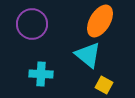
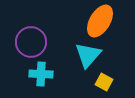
purple circle: moved 1 px left, 18 px down
cyan triangle: rotated 32 degrees clockwise
yellow square: moved 3 px up
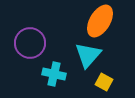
purple circle: moved 1 px left, 1 px down
cyan cross: moved 13 px right; rotated 10 degrees clockwise
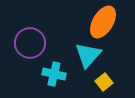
orange ellipse: moved 3 px right, 1 px down
yellow square: rotated 24 degrees clockwise
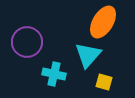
purple circle: moved 3 px left, 1 px up
yellow square: rotated 36 degrees counterclockwise
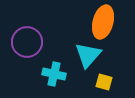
orange ellipse: rotated 16 degrees counterclockwise
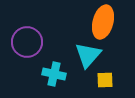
yellow square: moved 1 px right, 2 px up; rotated 18 degrees counterclockwise
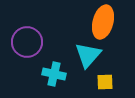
yellow square: moved 2 px down
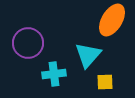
orange ellipse: moved 9 px right, 2 px up; rotated 16 degrees clockwise
purple circle: moved 1 px right, 1 px down
cyan cross: rotated 20 degrees counterclockwise
